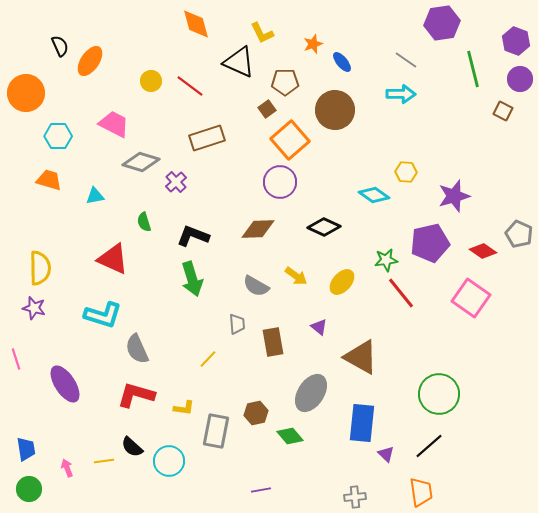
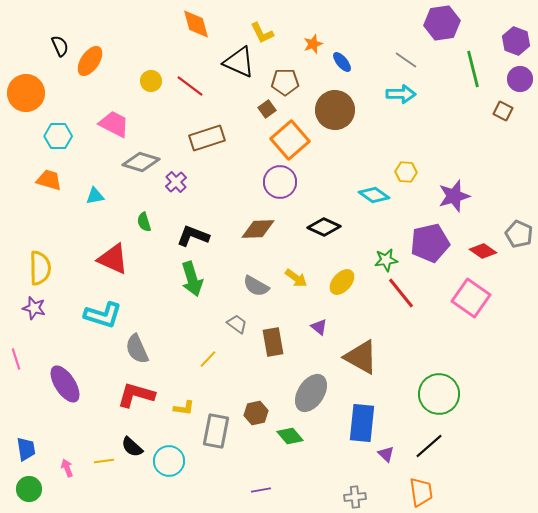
yellow arrow at (296, 276): moved 2 px down
gray trapezoid at (237, 324): rotated 50 degrees counterclockwise
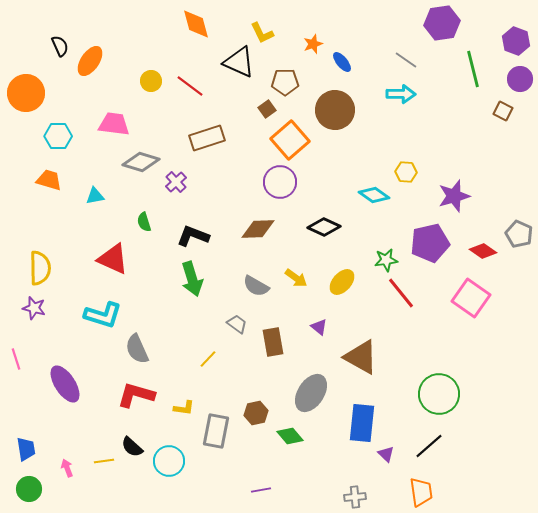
pink trapezoid at (114, 124): rotated 20 degrees counterclockwise
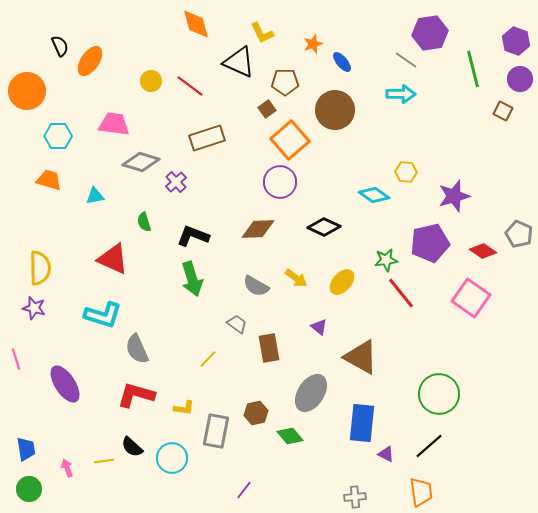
purple hexagon at (442, 23): moved 12 px left, 10 px down
orange circle at (26, 93): moved 1 px right, 2 px up
brown rectangle at (273, 342): moved 4 px left, 6 px down
purple triangle at (386, 454): rotated 18 degrees counterclockwise
cyan circle at (169, 461): moved 3 px right, 3 px up
purple line at (261, 490): moved 17 px left; rotated 42 degrees counterclockwise
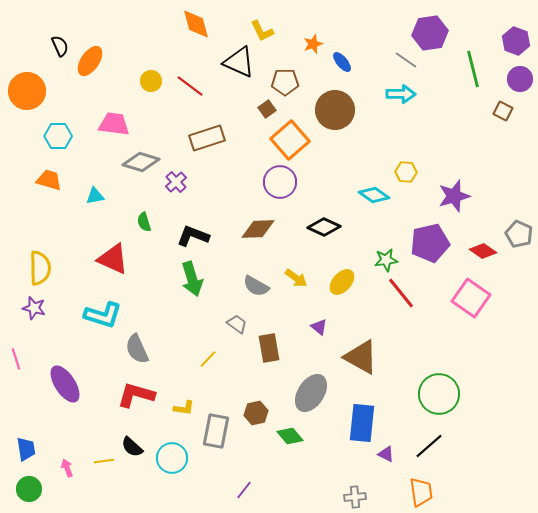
yellow L-shape at (262, 33): moved 2 px up
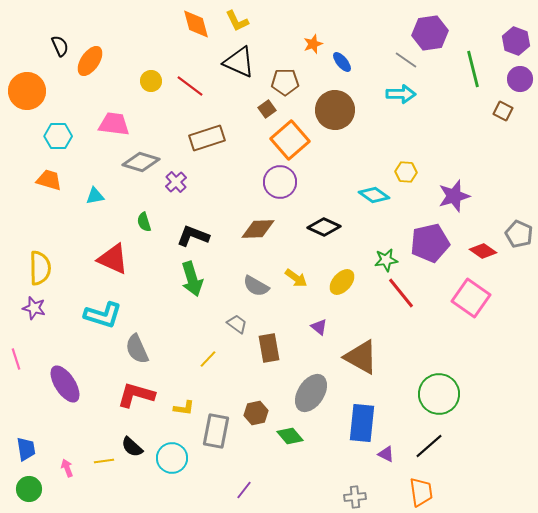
yellow L-shape at (262, 31): moved 25 px left, 10 px up
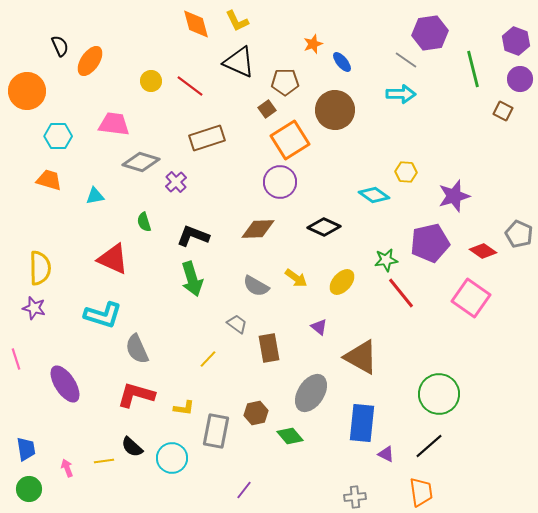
orange square at (290, 140): rotated 9 degrees clockwise
